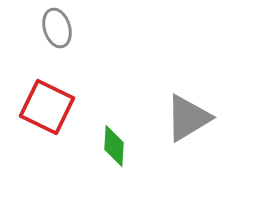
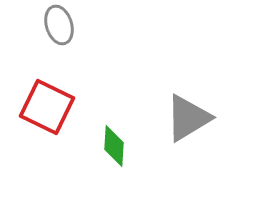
gray ellipse: moved 2 px right, 3 px up
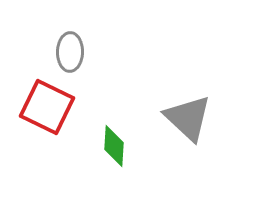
gray ellipse: moved 11 px right, 27 px down; rotated 18 degrees clockwise
gray triangle: rotated 46 degrees counterclockwise
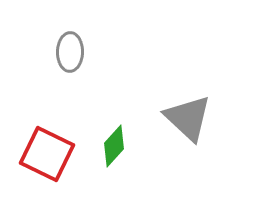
red square: moved 47 px down
green diamond: rotated 39 degrees clockwise
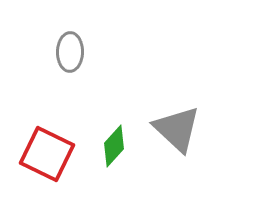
gray triangle: moved 11 px left, 11 px down
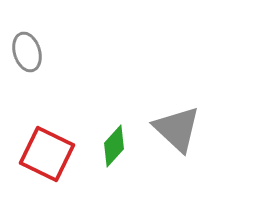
gray ellipse: moved 43 px left; rotated 18 degrees counterclockwise
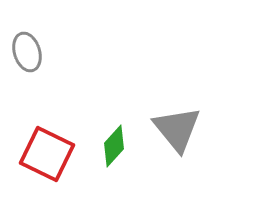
gray triangle: rotated 8 degrees clockwise
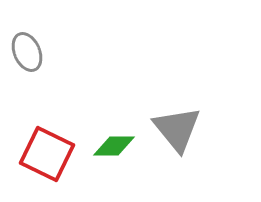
gray ellipse: rotated 6 degrees counterclockwise
green diamond: rotated 48 degrees clockwise
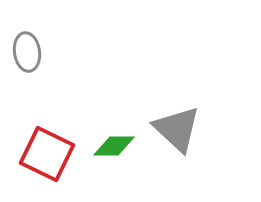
gray ellipse: rotated 15 degrees clockwise
gray triangle: rotated 8 degrees counterclockwise
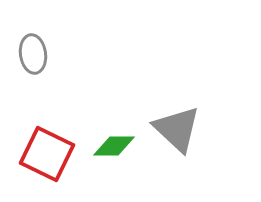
gray ellipse: moved 6 px right, 2 px down
